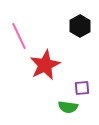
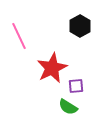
red star: moved 7 px right, 3 px down
purple square: moved 6 px left, 2 px up
green semicircle: rotated 24 degrees clockwise
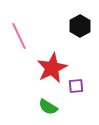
green semicircle: moved 20 px left
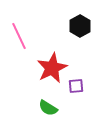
green semicircle: moved 1 px down
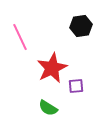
black hexagon: moved 1 px right; rotated 20 degrees clockwise
pink line: moved 1 px right, 1 px down
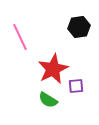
black hexagon: moved 2 px left, 1 px down
red star: moved 1 px right, 1 px down
green semicircle: moved 8 px up
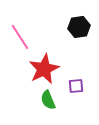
pink line: rotated 8 degrees counterclockwise
red star: moved 9 px left
green semicircle: rotated 36 degrees clockwise
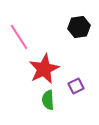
pink line: moved 1 px left
purple square: rotated 21 degrees counterclockwise
green semicircle: rotated 18 degrees clockwise
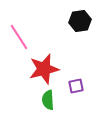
black hexagon: moved 1 px right, 6 px up
red star: rotated 12 degrees clockwise
purple square: rotated 14 degrees clockwise
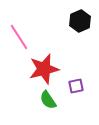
black hexagon: rotated 15 degrees counterclockwise
green semicircle: rotated 30 degrees counterclockwise
